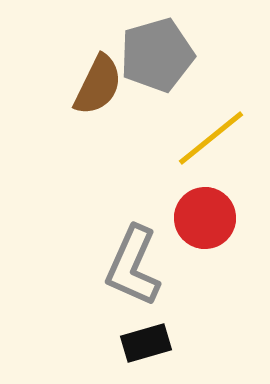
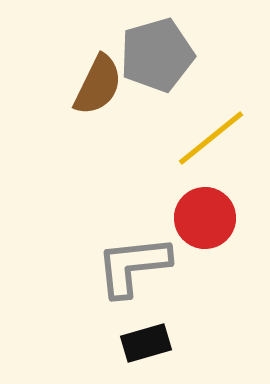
gray L-shape: rotated 60 degrees clockwise
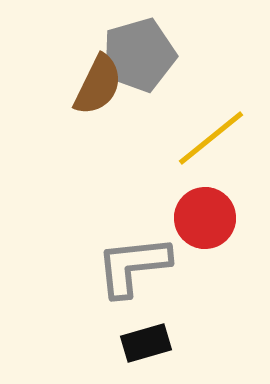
gray pentagon: moved 18 px left
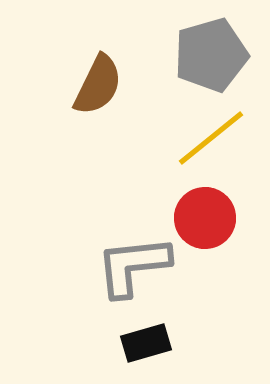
gray pentagon: moved 72 px right
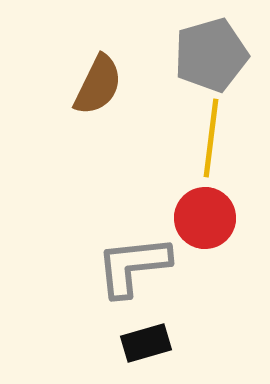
yellow line: rotated 44 degrees counterclockwise
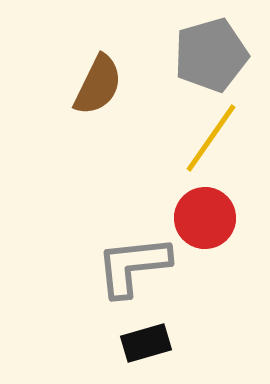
yellow line: rotated 28 degrees clockwise
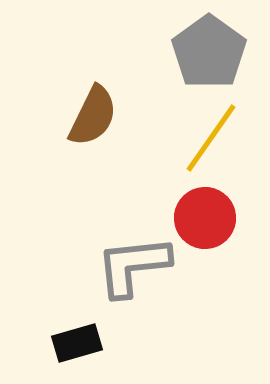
gray pentagon: moved 2 px left, 3 px up; rotated 20 degrees counterclockwise
brown semicircle: moved 5 px left, 31 px down
black rectangle: moved 69 px left
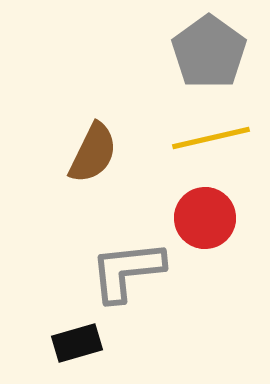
brown semicircle: moved 37 px down
yellow line: rotated 42 degrees clockwise
gray L-shape: moved 6 px left, 5 px down
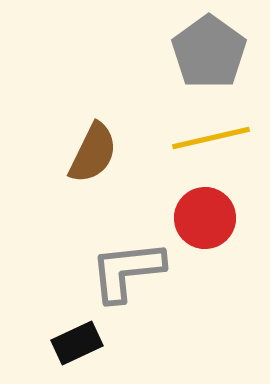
black rectangle: rotated 9 degrees counterclockwise
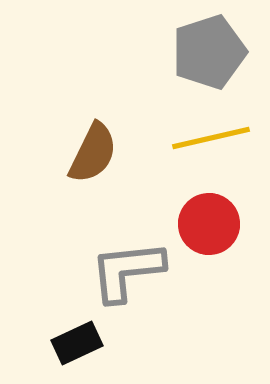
gray pentagon: rotated 18 degrees clockwise
red circle: moved 4 px right, 6 px down
